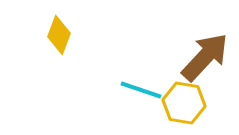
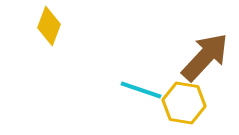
yellow diamond: moved 10 px left, 9 px up
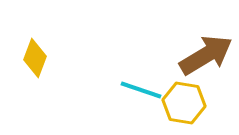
yellow diamond: moved 14 px left, 32 px down
brown arrow: moved 1 px right, 2 px up; rotated 16 degrees clockwise
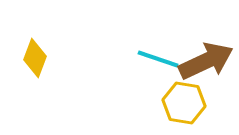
brown arrow: moved 6 px down; rotated 6 degrees clockwise
cyan line: moved 17 px right, 31 px up
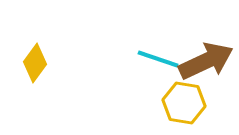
yellow diamond: moved 5 px down; rotated 15 degrees clockwise
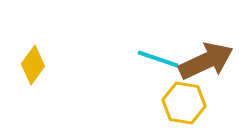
yellow diamond: moved 2 px left, 2 px down
